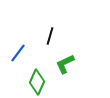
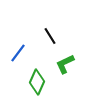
black line: rotated 48 degrees counterclockwise
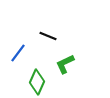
black line: moved 2 px left; rotated 36 degrees counterclockwise
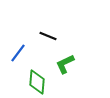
green diamond: rotated 20 degrees counterclockwise
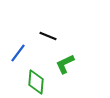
green diamond: moved 1 px left
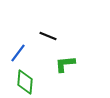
green L-shape: rotated 20 degrees clockwise
green diamond: moved 11 px left
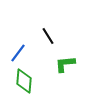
black line: rotated 36 degrees clockwise
green diamond: moved 1 px left, 1 px up
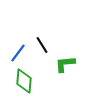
black line: moved 6 px left, 9 px down
